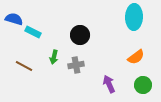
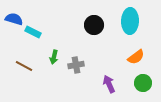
cyan ellipse: moved 4 px left, 4 px down
black circle: moved 14 px right, 10 px up
green circle: moved 2 px up
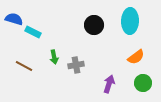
green arrow: rotated 24 degrees counterclockwise
purple arrow: rotated 42 degrees clockwise
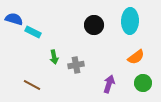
brown line: moved 8 px right, 19 px down
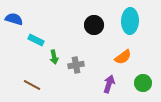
cyan rectangle: moved 3 px right, 8 px down
orange semicircle: moved 13 px left
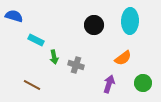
blue semicircle: moved 3 px up
orange semicircle: moved 1 px down
gray cross: rotated 28 degrees clockwise
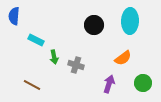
blue semicircle: rotated 102 degrees counterclockwise
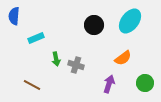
cyan ellipse: rotated 35 degrees clockwise
cyan rectangle: moved 2 px up; rotated 49 degrees counterclockwise
green arrow: moved 2 px right, 2 px down
green circle: moved 2 px right
